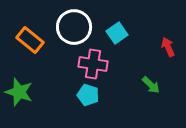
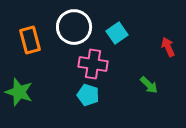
orange rectangle: rotated 36 degrees clockwise
green arrow: moved 2 px left
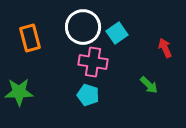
white circle: moved 9 px right
orange rectangle: moved 2 px up
red arrow: moved 3 px left, 1 px down
pink cross: moved 2 px up
green star: rotated 20 degrees counterclockwise
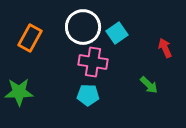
orange rectangle: rotated 44 degrees clockwise
cyan pentagon: rotated 15 degrees counterclockwise
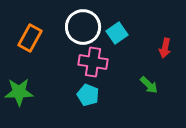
red arrow: rotated 144 degrees counterclockwise
cyan pentagon: rotated 20 degrees clockwise
